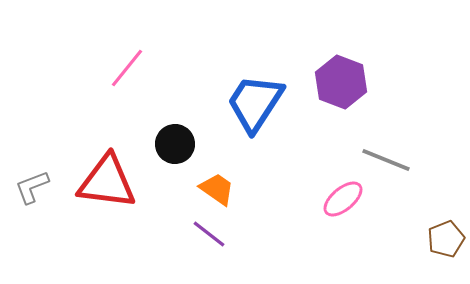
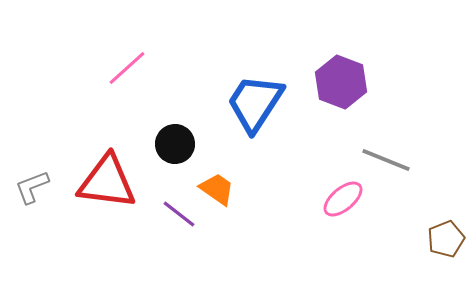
pink line: rotated 9 degrees clockwise
purple line: moved 30 px left, 20 px up
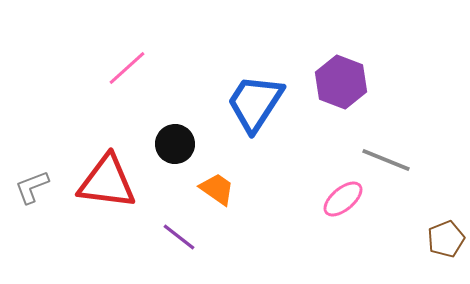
purple line: moved 23 px down
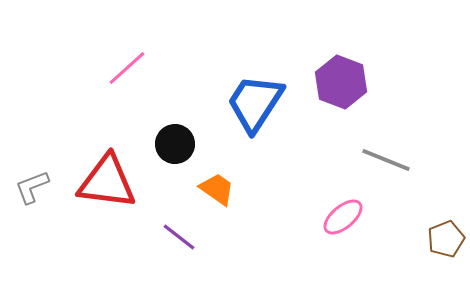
pink ellipse: moved 18 px down
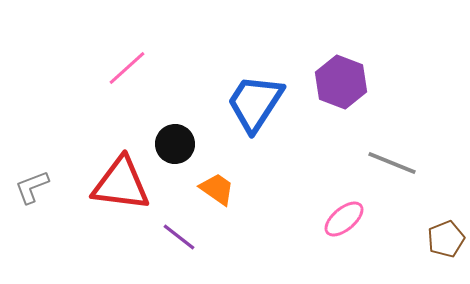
gray line: moved 6 px right, 3 px down
red triangle: moved 14 px right, 2 px down
pink ellipse: moved 1 px right, 2 px down
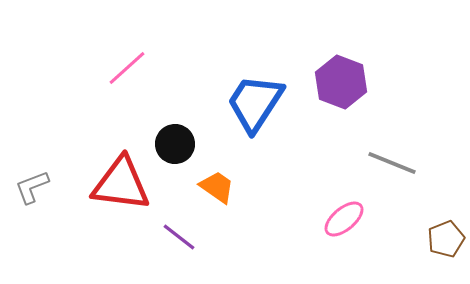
orange trapezoid: moved 2 px up
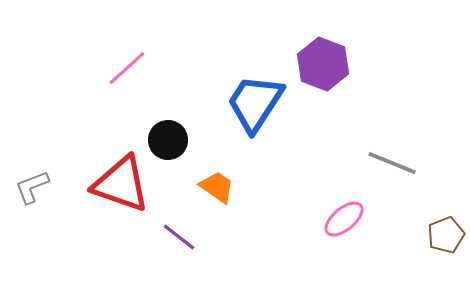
purple hexagon: moved 18 px left, 18 px up
black circle: moved 7 px left, 4 px up
red triangle: rotated 12 degrees clockwise
brown pentagon: moved 4 px up
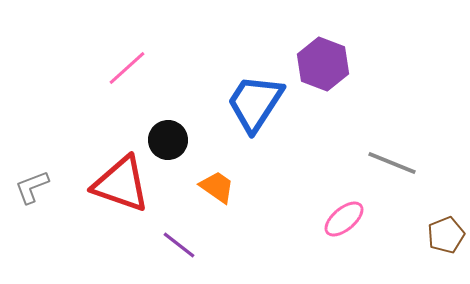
purple line: moved 8 px down
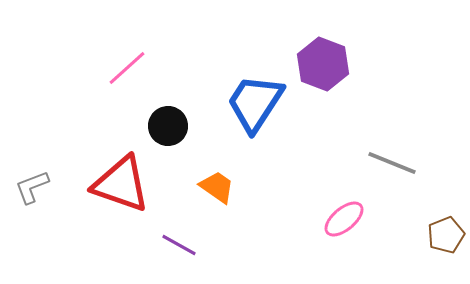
black circle: moved 14 px up
purple line: rotated 9 degrees counterclockwise
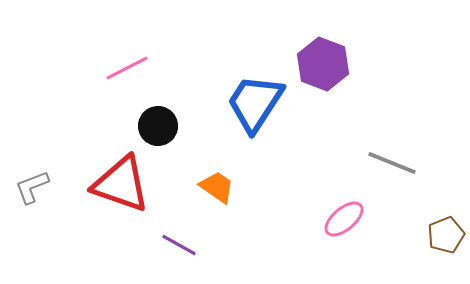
pink line: rotated 15 degrees clockwise
black circle: moved 10 px left
